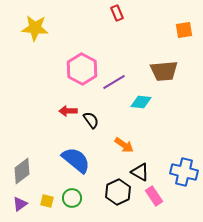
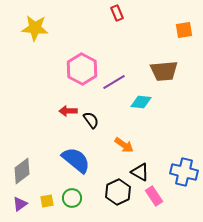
yellow square: rotated 24 degrees counterclockwise
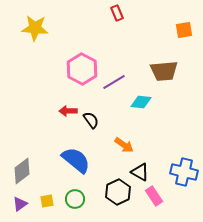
green circle: moved 3 px right, 1 px down
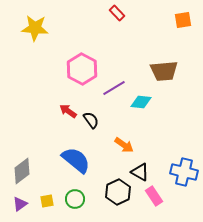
red rectangle: rotated 21 degrees counterclockwise
orange square: moved 1 px left, 10 px up
purple line: moved 6 px down
red arrow: rotated 36 degrees clockwise
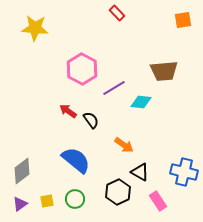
pink rectangle: moved 4 px right, 5 px down
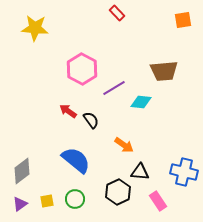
black triangle: rotated 24 degrees counterclockwise
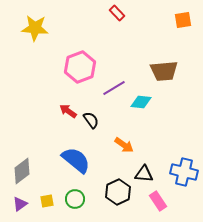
pink hexagon: moved 2 px left, 2 px up; rotated 12 degrees clockwise
black triangle: moved 4 px right, 2 px down
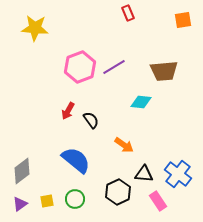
red rectangle: moved 11 px right; rotated 21 degrees clockwise
purple line: moved 21 px up
red arrow: rotated 96 degrees counterclockwise
blue cross: moved 6 px left, 2 px down; rotated 24 degrees clockwise
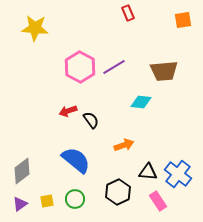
pink hexagon: rotated 12 degrees counterclockwise
red arrow: rotated 42 degrees clockwise
orange arrow: rotated 54 degrees counterclockwise
black triangle: moved 4 px right, 2 px up
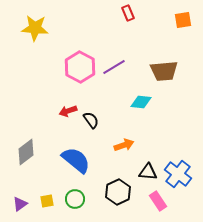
gray diamond: moved 4 px right, 19 px up
